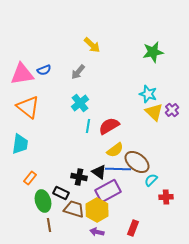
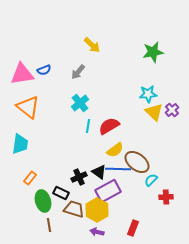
cyan star: rotated 24 degrees counterclockwise
black cross: rotated 35 degrees counterclockwise
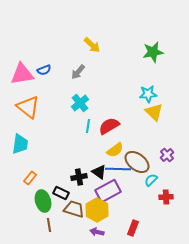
purple cross: moved 5 px left, 45 px down
black cross: rotated 14 degrees clockwise
